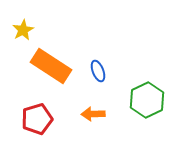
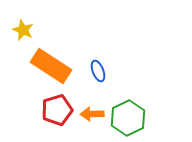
yellow star: rotated 20 degrees counterclockwise
green hexagon: moved 19 px left, 18 px down
orange arrow: moved 1 px left
red pentagon: moved 20 px right, 9 px up
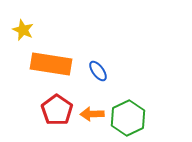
orange rectangle: moved 2 px up; rotated 24 degrees counterclockwise
blue ellipse: rotated 15 degrees counterclockwise
red pentagon: rotated 20 degrees counterclockwise
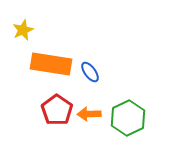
yellow star: rotated 25 degrees clockwise
blue ellipse: moved 8 px left, 1 px down
orange arrow: moved 3 px left
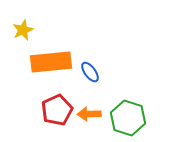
orange rectangle: moved 2 px up; rotated 15 degrees counterclockwise
red pentagon: rotated 12 degrees clockwise
green hexagon: rotated 16 degrees counterclockwise
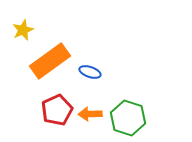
orange rectangle: moved 1 px left, 1 px up; rotated 30 degrees counterclockwise
blue ellipse: rotated 35 degrees counterclockwise
orange arrow: moved 1 px right
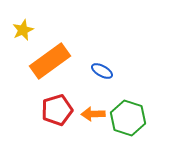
blue ellipse: moved 12 px right, 1 px up; rotated 10 degrees clockwise
red pentagon: rotated 8 degrees clockwise
orange arrow: moved 3 px right
